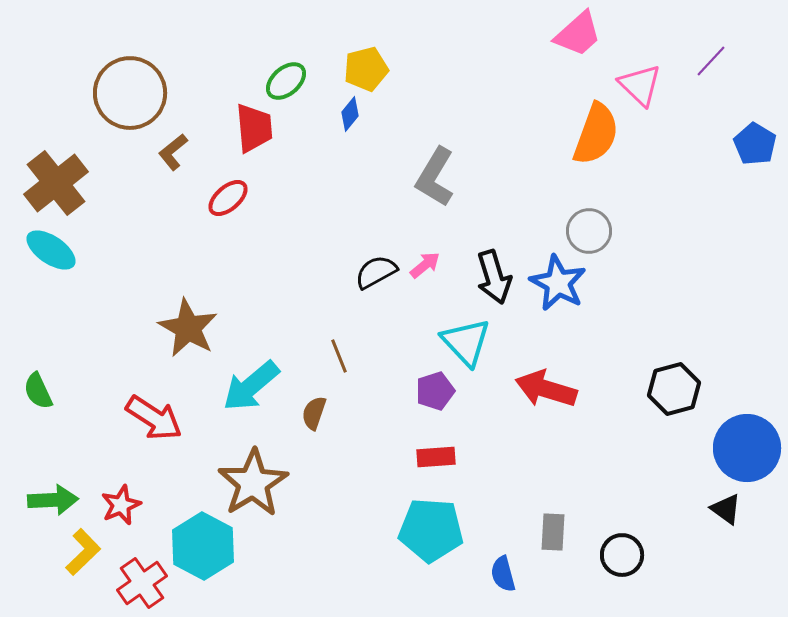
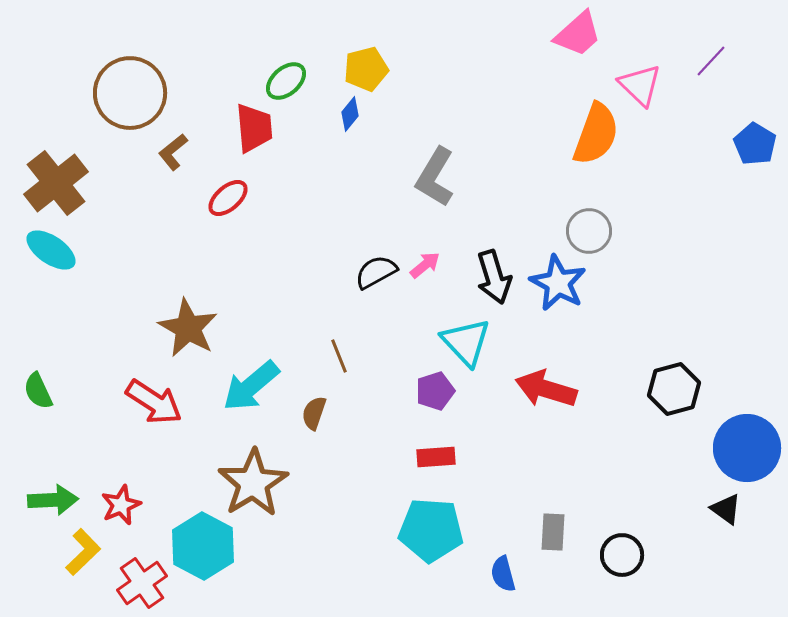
red arrow at (154, 418): moved 16 px up
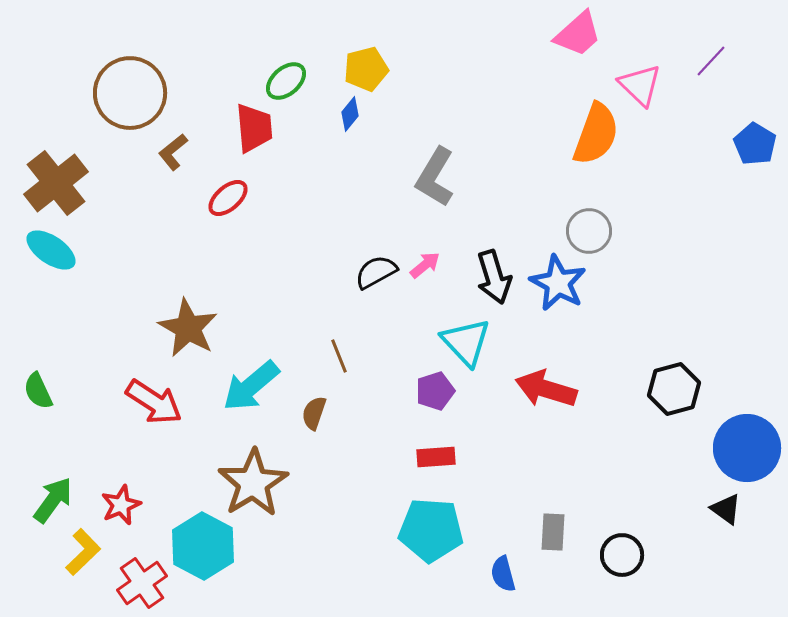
green arrow at (53, 500): rotated 51 degrees counterclockwise
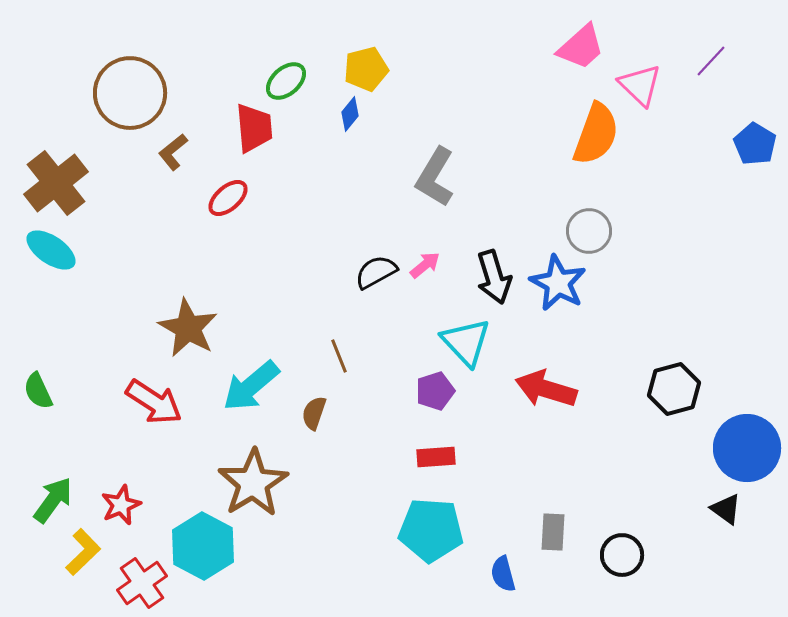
pink trapezoid at (578, 34): moved 3 px right, 13 px down
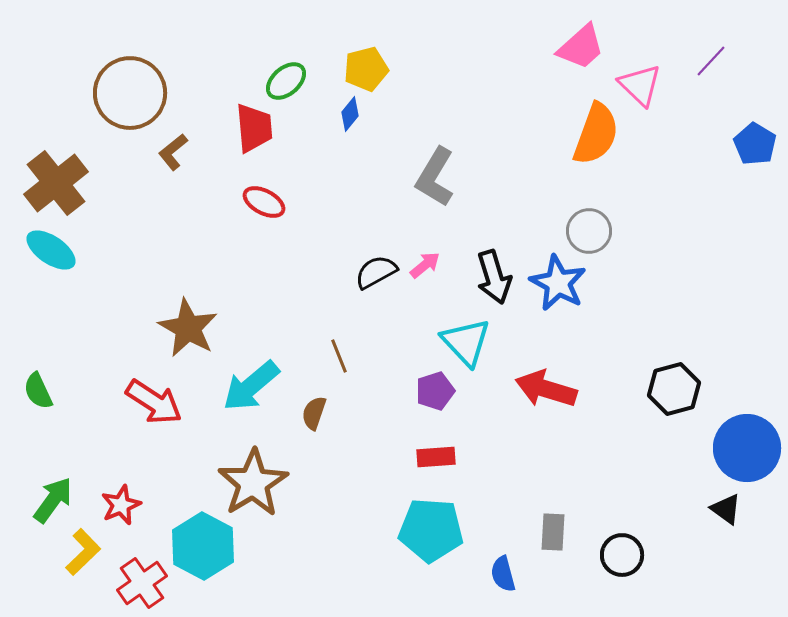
red ellipse at (228, 198): moved 36 px right, 4 px down; rotated 69 degrees clockwise
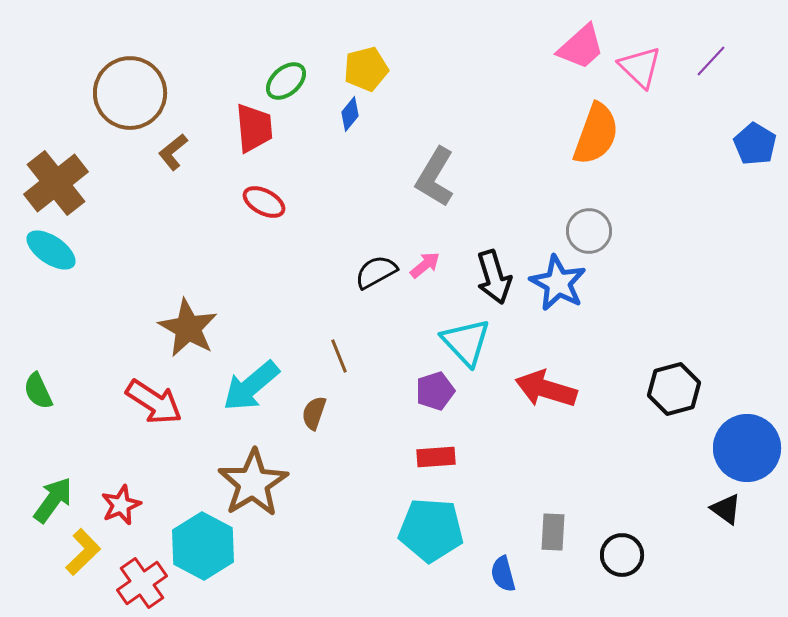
pink triangle at (640, 85): moved 18 px up
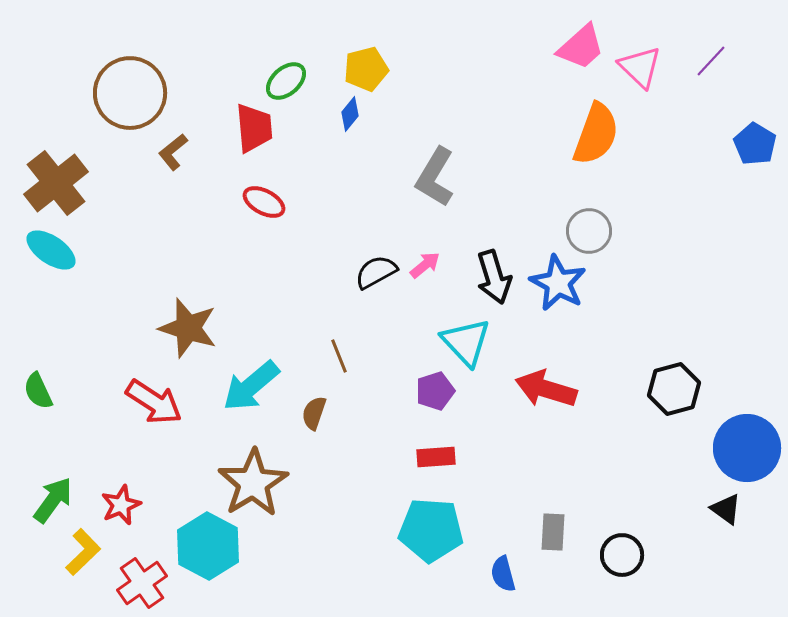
brown star at (188, 328): rotated 12 degrees counterclockwise
cyan hexagon at (203, 546): moved 5 px right
